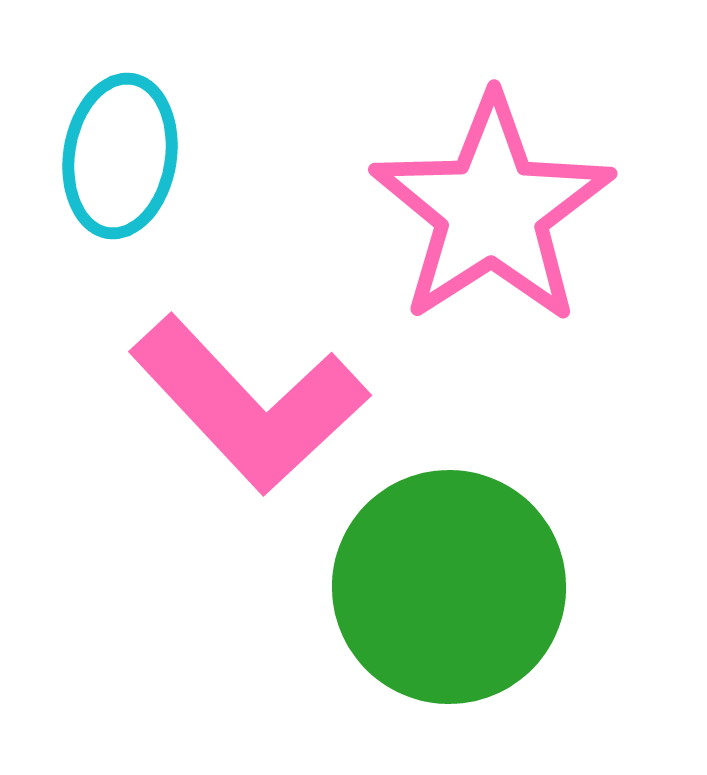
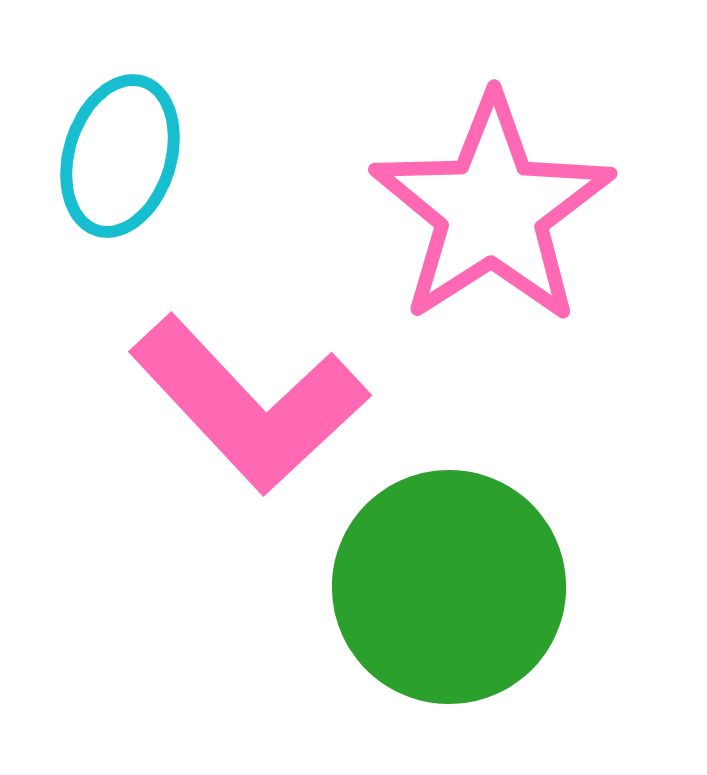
cyan ellipse: rotated 8 degrees clockwise
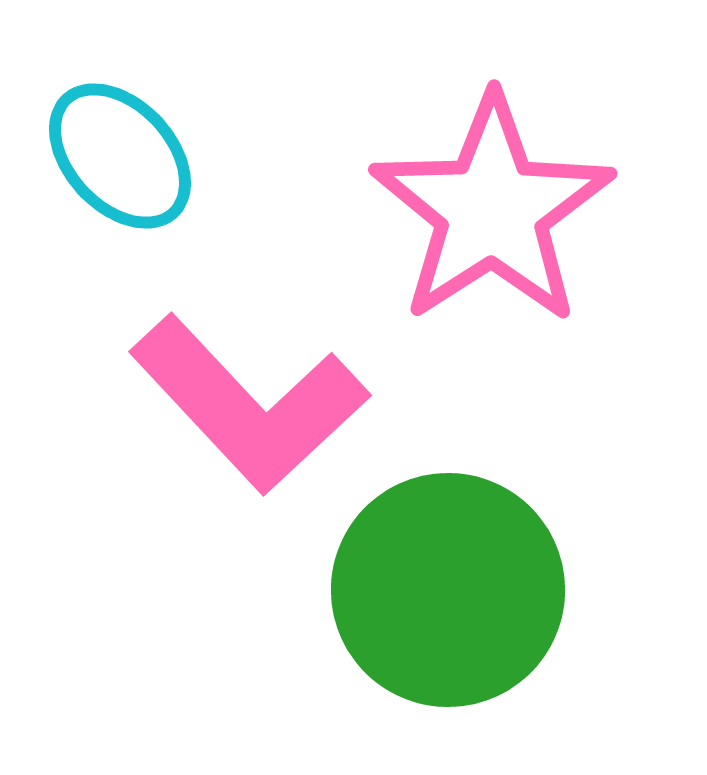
cyan ellipse: rotated 60 degrees counterclockwise
green circle: moved 1 px left, 3 px down
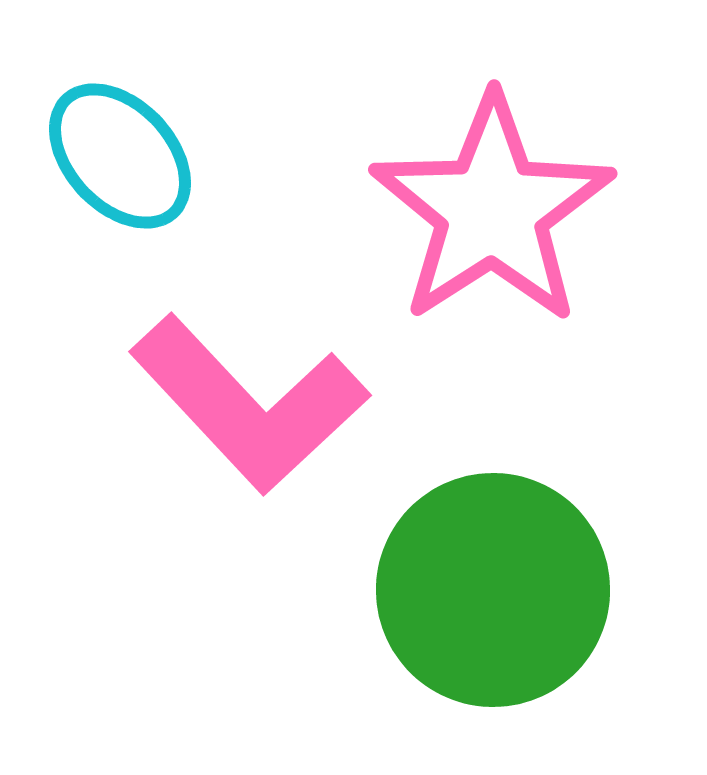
green circle: moved 45 px right
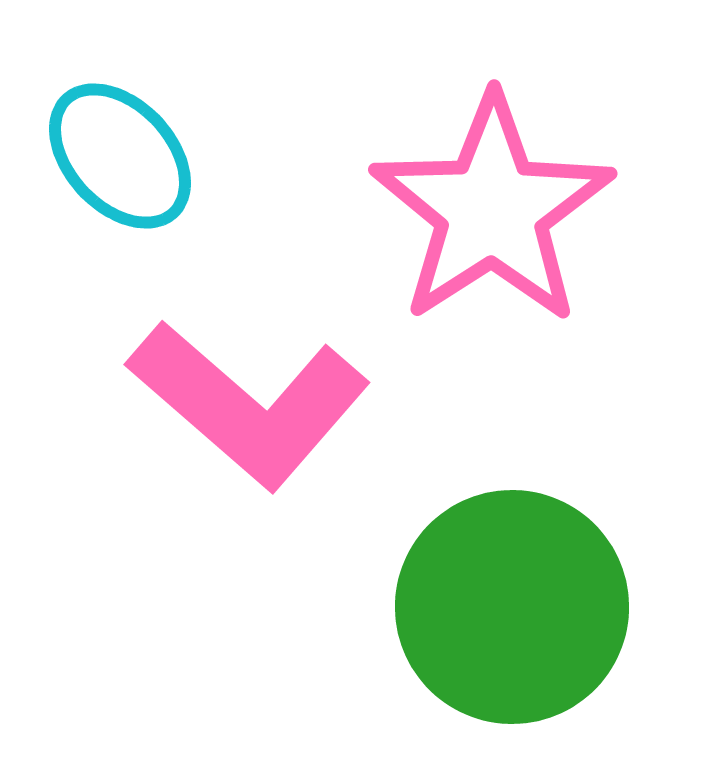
pink L-shape: rotated 6 degrees counterclockwise
green circle: moved 19 px right, 17 px down
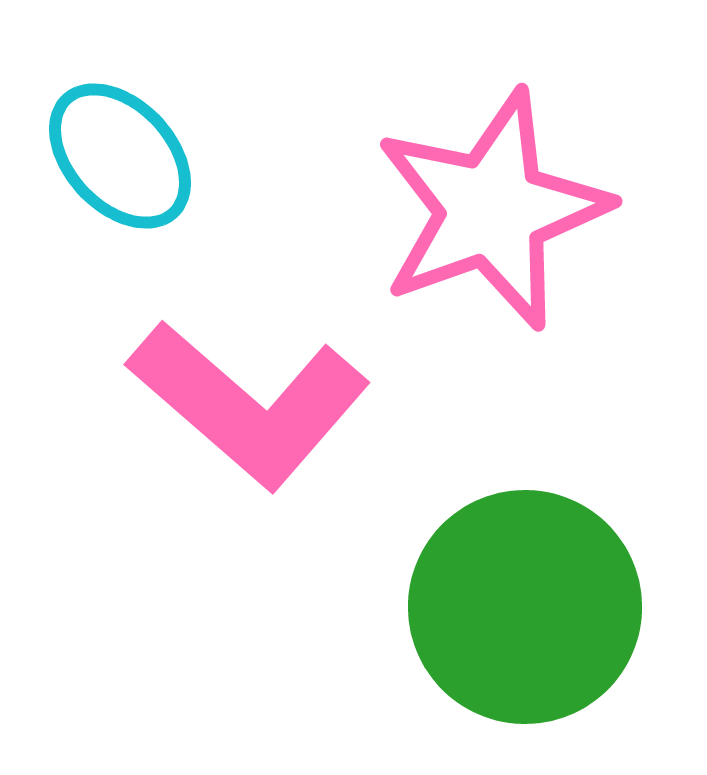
pink star: rotated 13 degrees clockwise
green circle: moved 13 px right
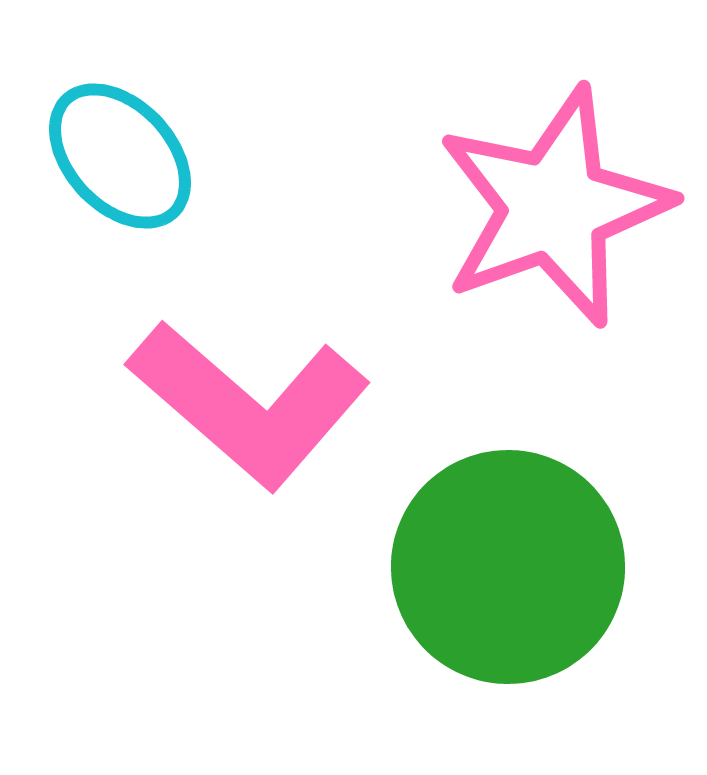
pink star: moved 62 px right, 3 px up
green circle: moved 17 px left, 40 px up
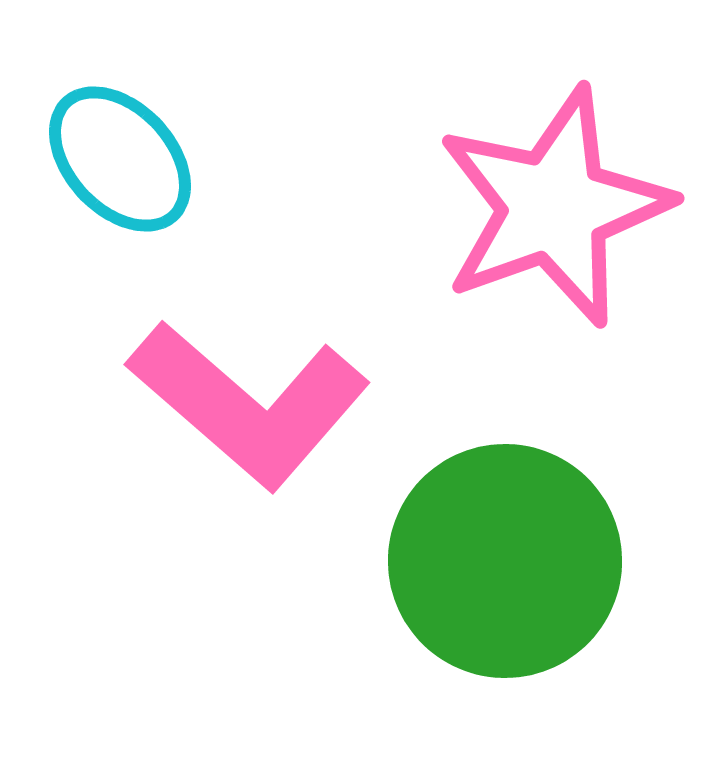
cyan ellipse: moved 3 px down
green circle: moved 3 px left, 6 px up
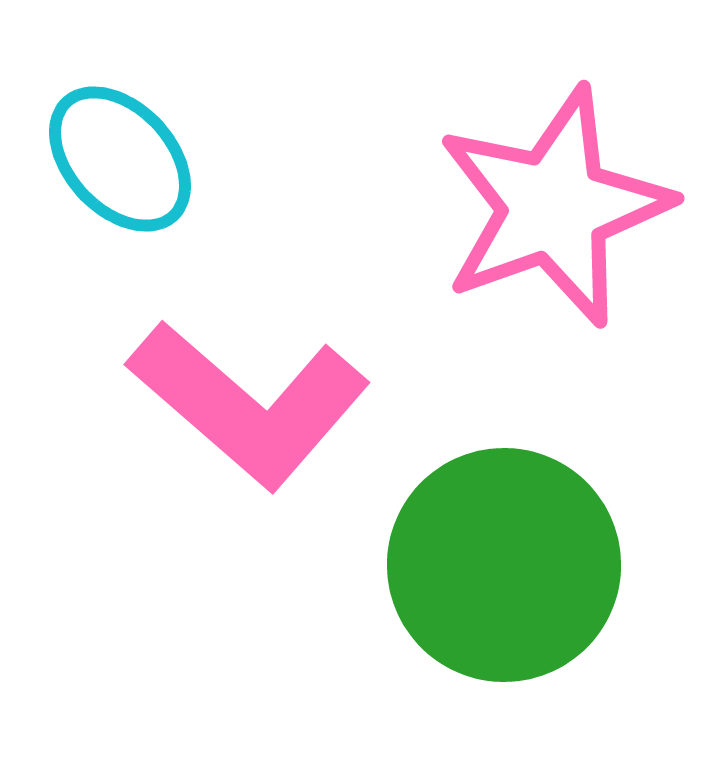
green circle: moved 1 px left, 4 px down
